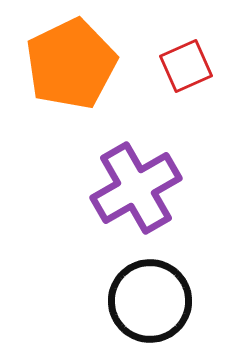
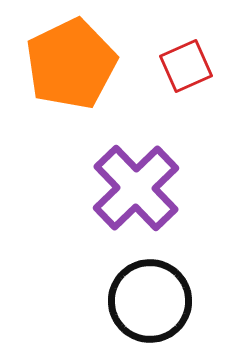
purple cross: rotated 14 degrees counterclockwise
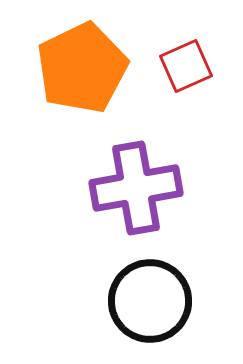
orange pentagon: moved 11 px right, 4 px down
purple cross: rotated 34 degrees clockwise
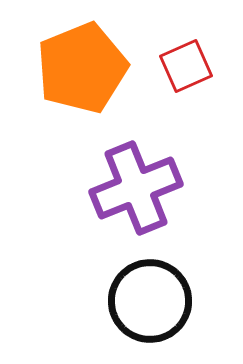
orange pentagon: rotated 4 degrees clockwise
purple cross: rotated 12 degrees counterclockwise
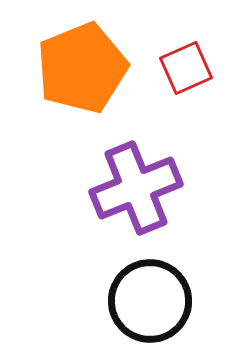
red square: moved 2 px down
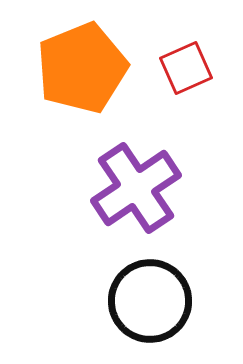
purple cross: rotated 12 degrees counterclockwise
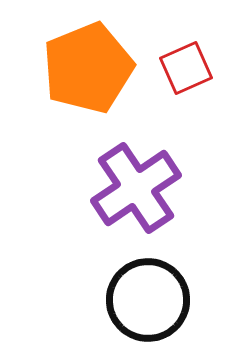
orange pentagon: moved 6 px right
black circle: moved 2 px left, 1 px up
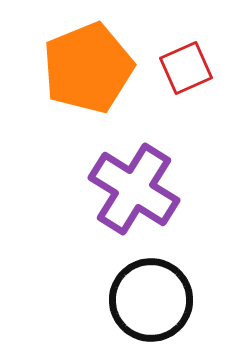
purple cross: moved 2 px left, 1 px down; rotated 24 degrees counterclockwise
black circle: moved 3 px right
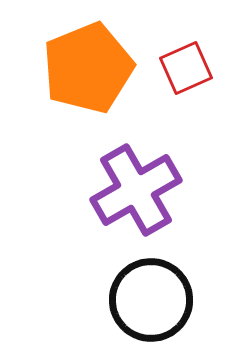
purple cross: moved 2 px right, 1 px down; rotated 28 degrees clockwise
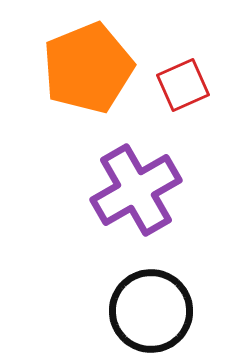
red square: moved 3 px left, 17 px down
black circle: moved 11 px down
